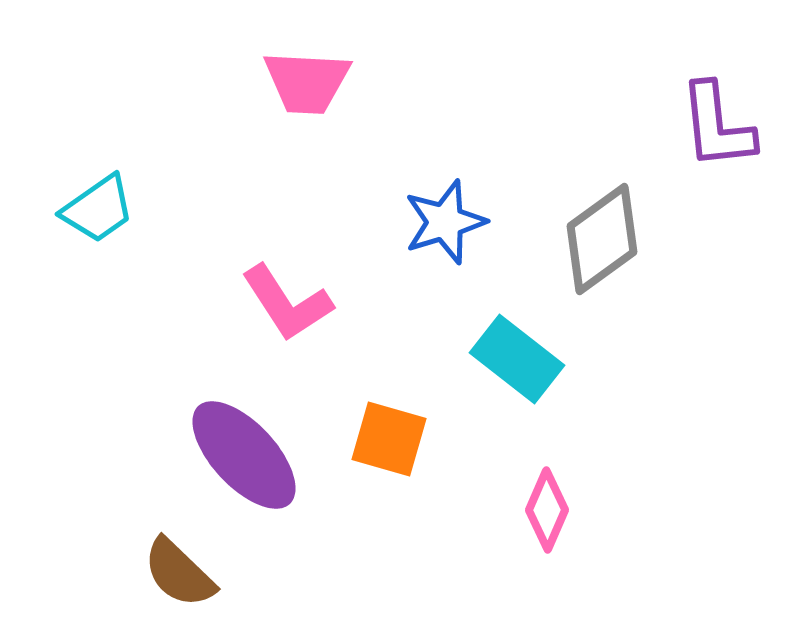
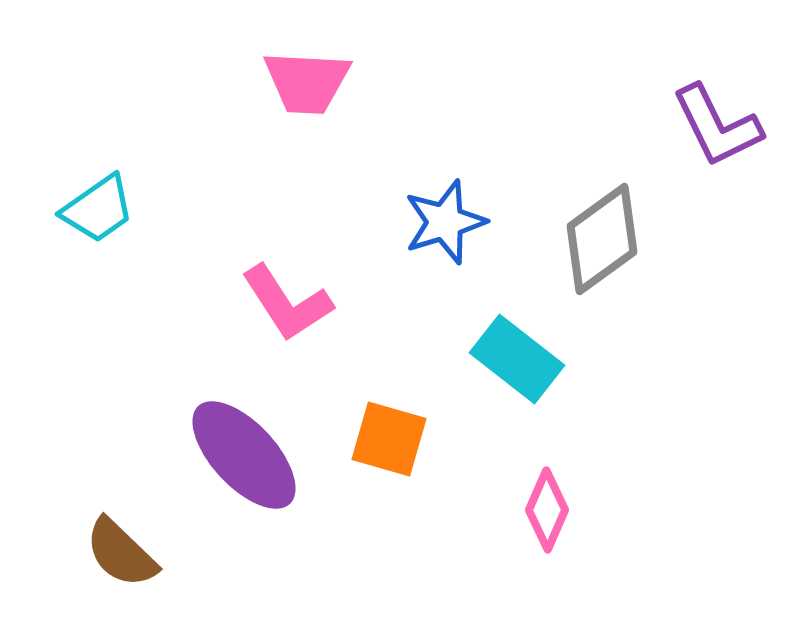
purple L-shape: rotated 20 degrees counterclockwise
brown semicircle: moved 58 px left, 20 px up
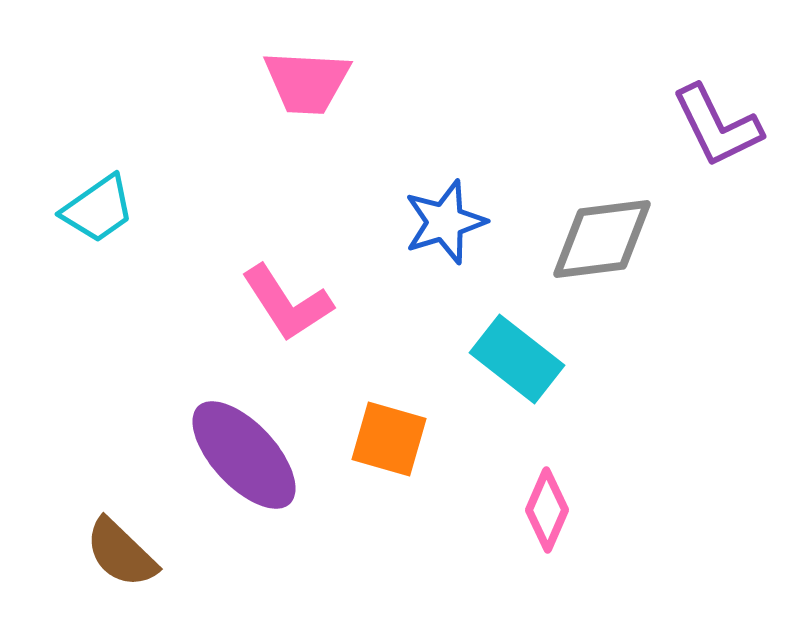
gray diamond: rotated 29 degrees clockwise
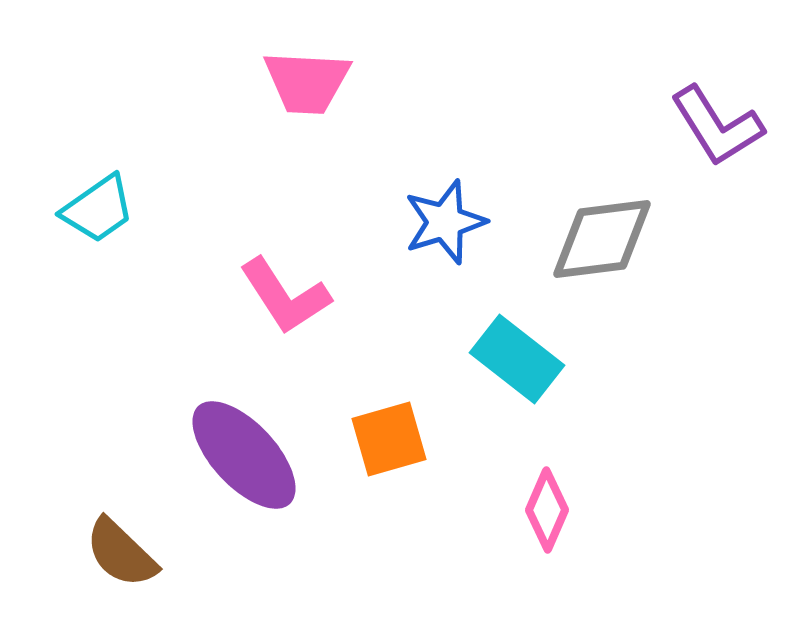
purple L-shape: rotated 6 degrees counterclockwise
pink L-shape: moved 2 px left, 7 px up
orange square: rotated 32 degrees counterclockwise
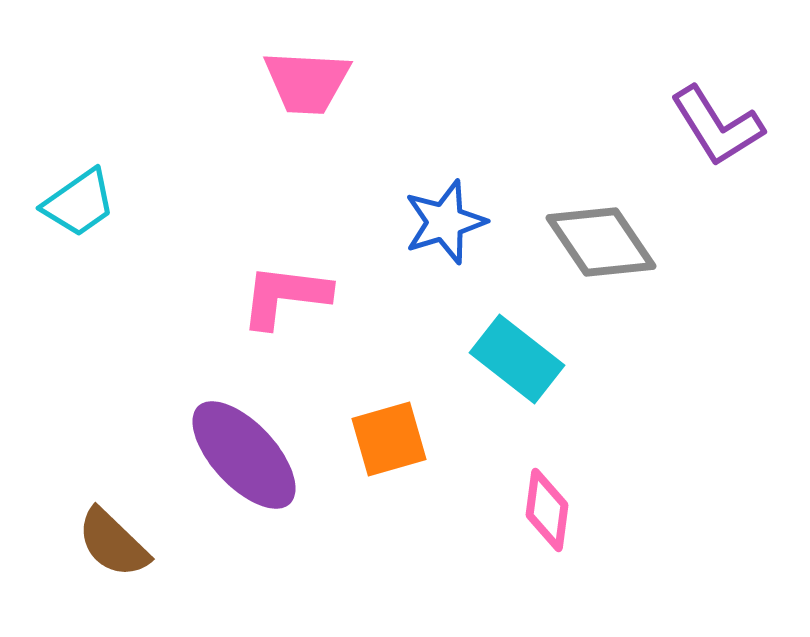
cyan trapezoid: moved 19 px left, 6 px up
gray diamond: moved 1 px left, 3 px down; rotated 63 degrees clockwise
pink L-shape: rotated 130 degrees clockwise
pink diamond: rotated 16 degrees counterclockwise
brown semicircle: moved 8 px left, 10 px up
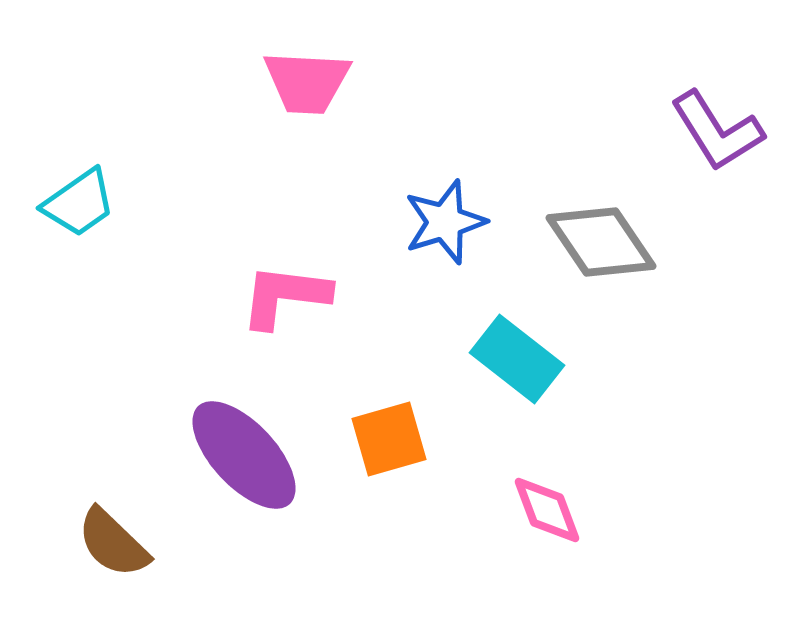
purple L-shape: moved 5 px down
pink diamond: rotated 28 degrees counterclockwise
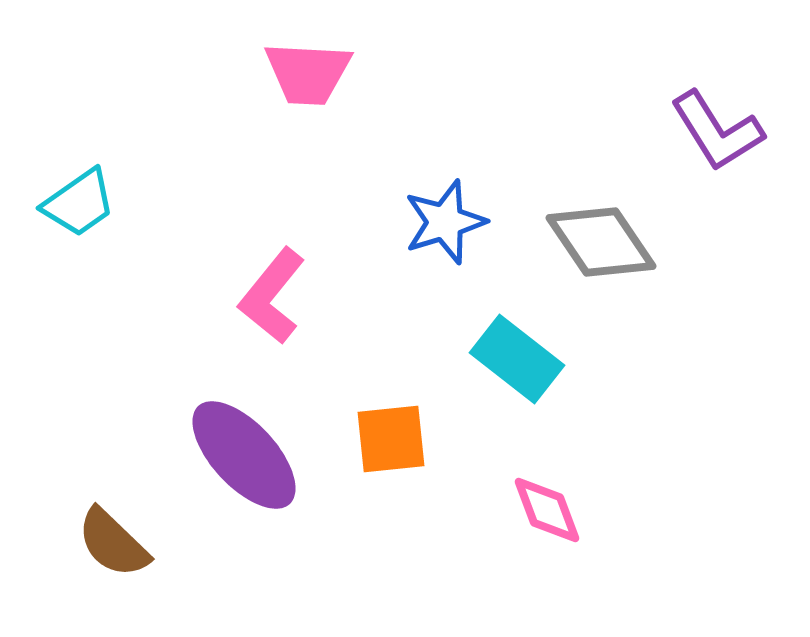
pink trapezoid: moved 1 px right, 9 px up
pink L-shape: moved 13 px left; rotated 58 degrees counterclockwise
orange square: moved 2 px right; rotated 10 degrees clockwise
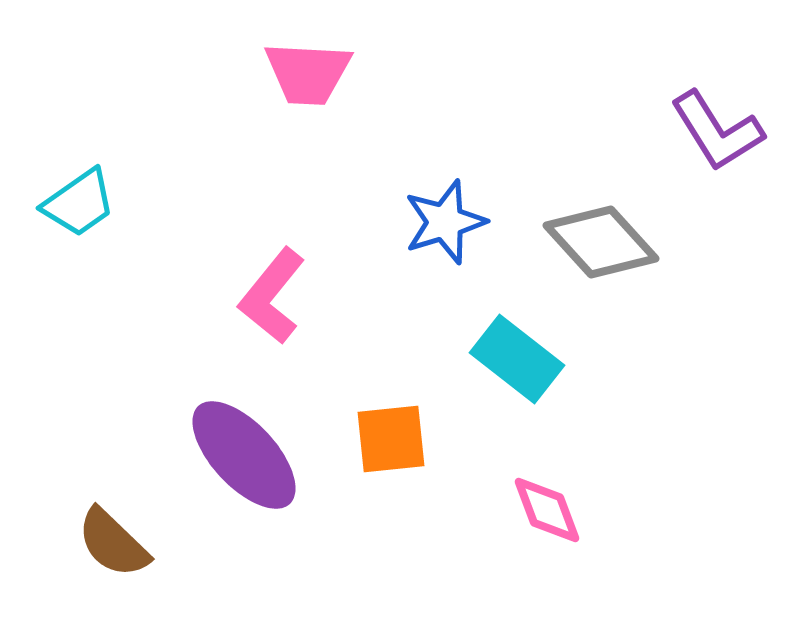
gray diamond: rotated 8 degrees counterclockwise
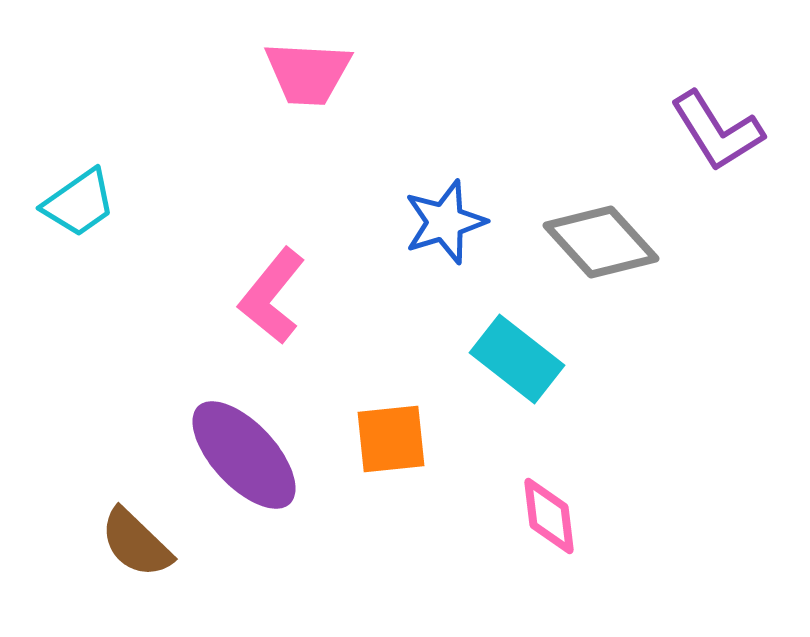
pink diamond: moved 2 px right, 6 px down; rotated 14 degrees clockwise
brown semicircle: moved 23 px right
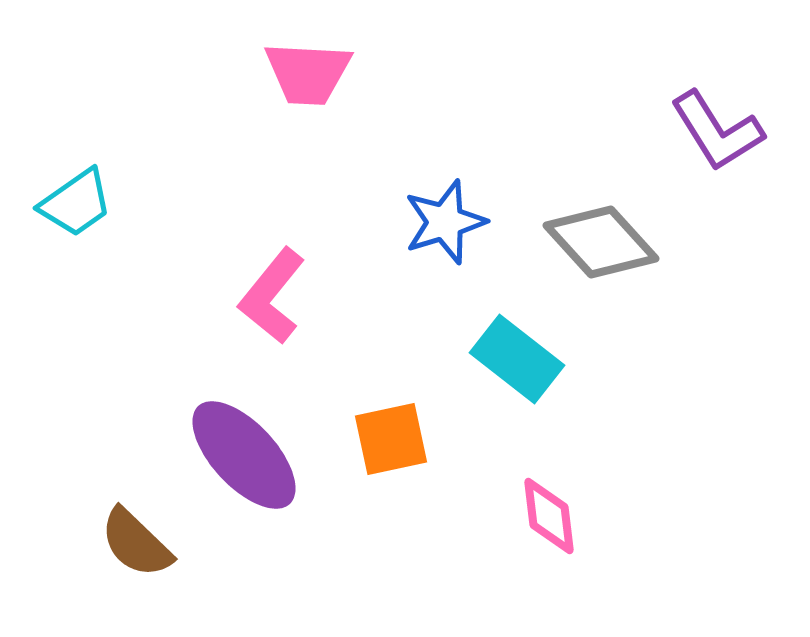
cyan trapezoid: moved 3 px left
orange square: rotated 6 degrees counterclockwise
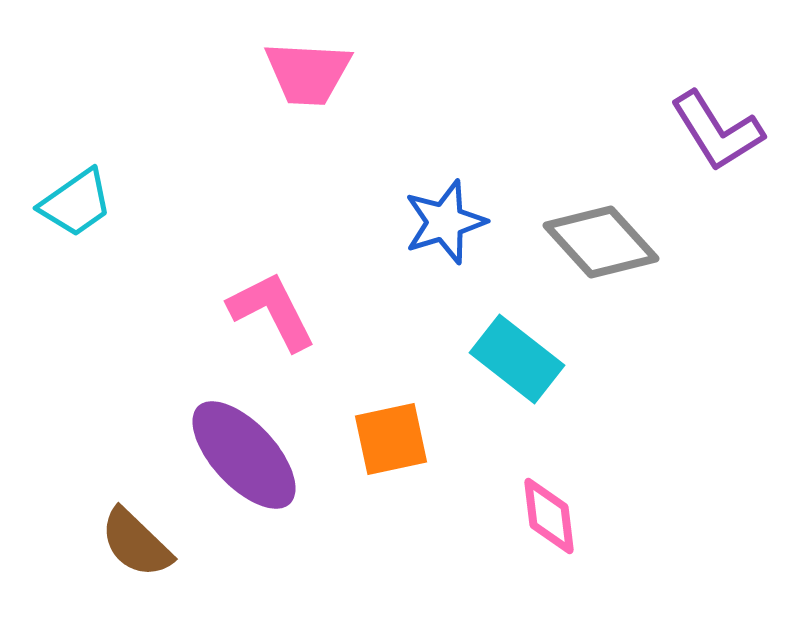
pink L-shape: moved 15 px down; rotated 114 degrees clockwise
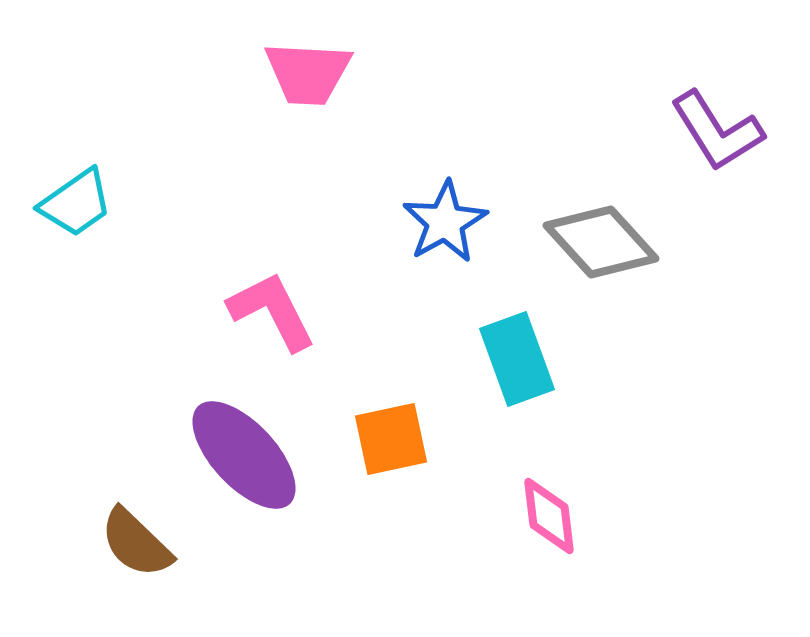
blue star: rotated 12 degrees counterclockwise
cyan rectangle: rotated 32 degrees clockwise
